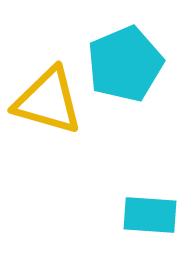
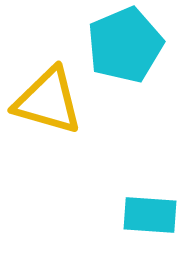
cyan pentagon: moved 19 px up
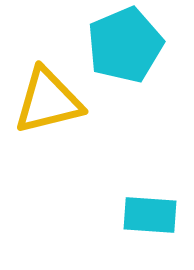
yellow triangle: rotated 30 degrees counterclockwise
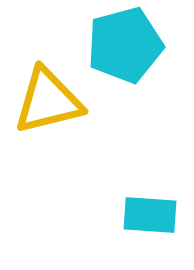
cyan pentagon: rotated 8 degrees clockwise
